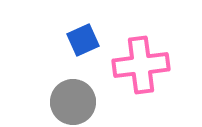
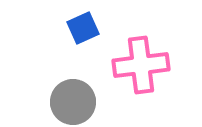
blue square: moved 12 px up
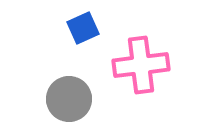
gray circle: moved 4 px left, 3 px up
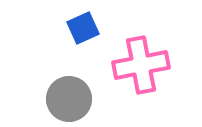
pink cross: rotated 4 degrees counterclockwise
